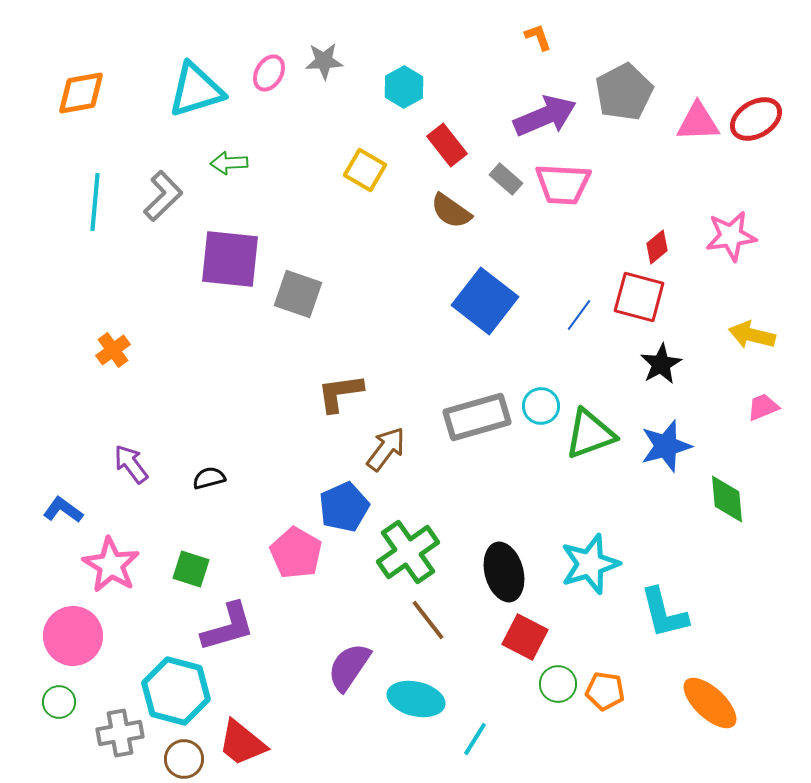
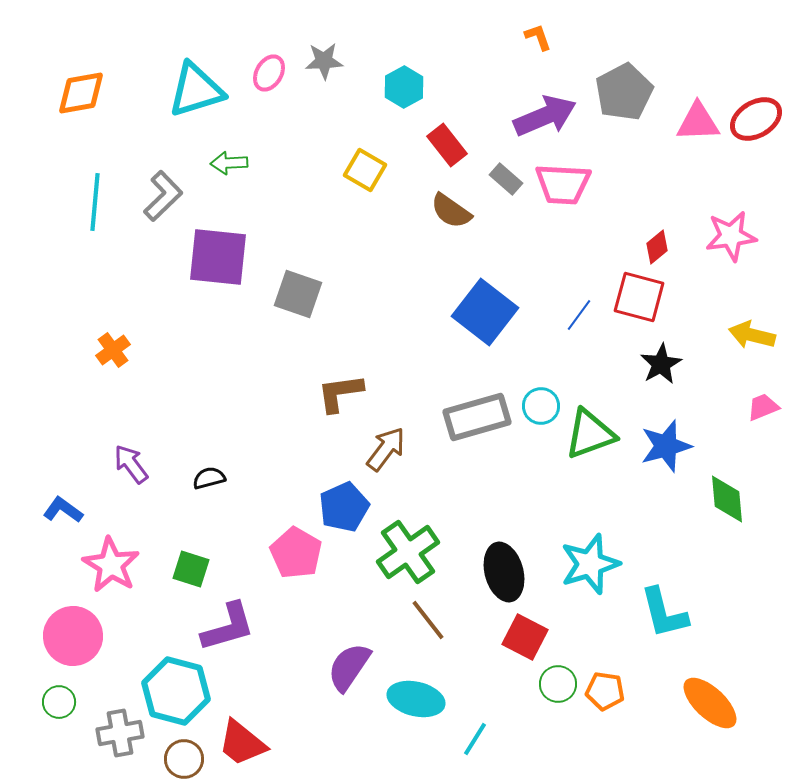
purple square at (230, 259): moved 12 px left, 2 px up
blue square at (485, 301): moved 11 px down
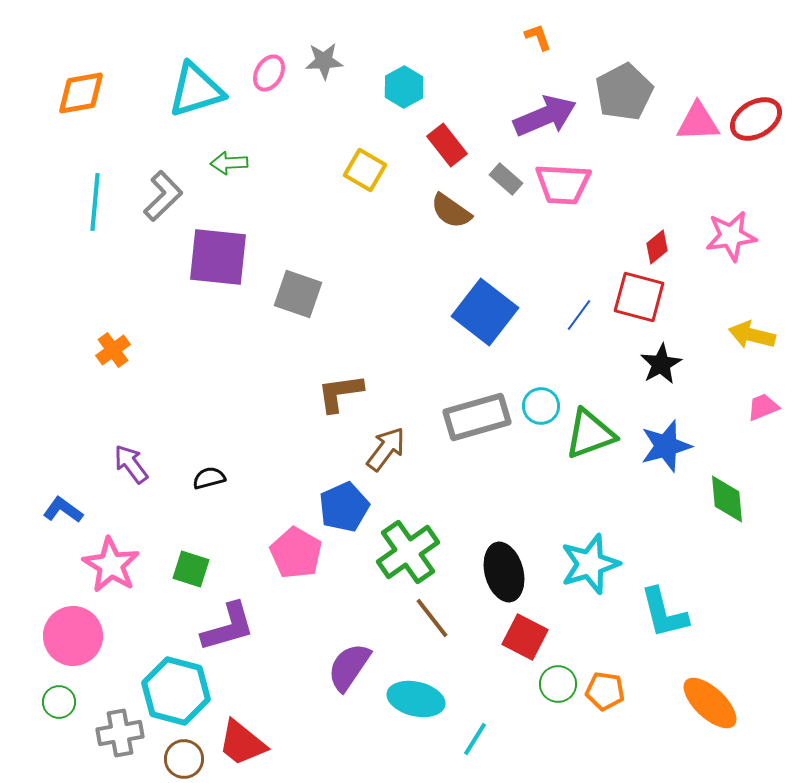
brown line at (428, 620): moved 4 px right, 2 px up
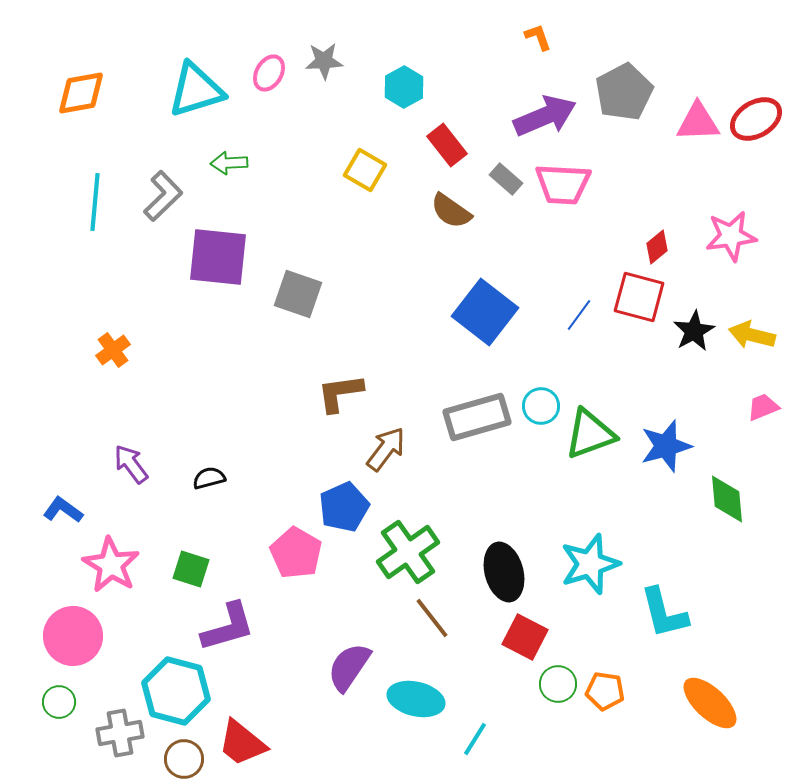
black star at (661, 364): moved 33 px right, 33 px up
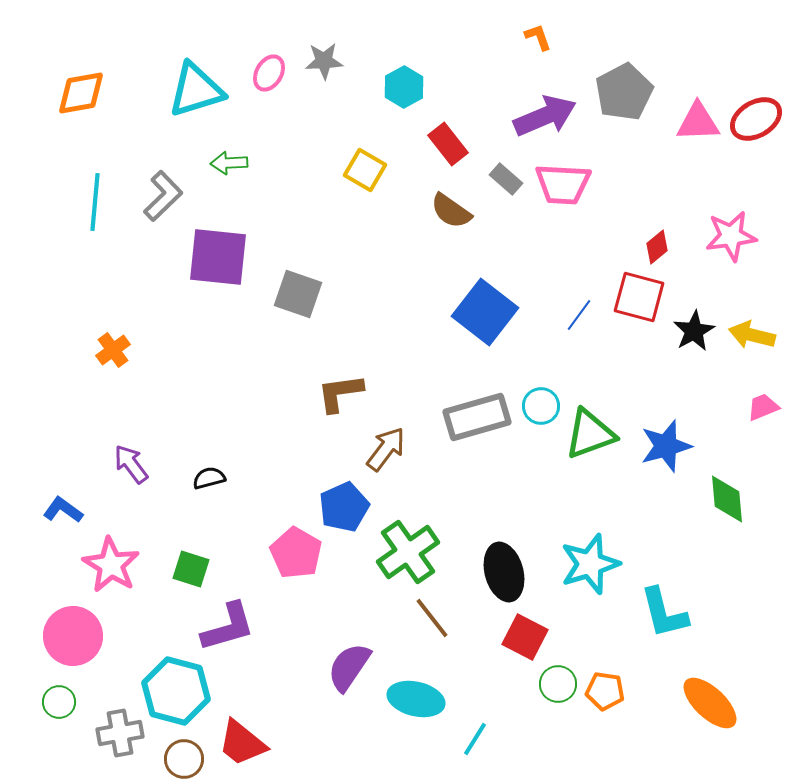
red rectangle at (447, 145): moved 1 px right, 1 px up
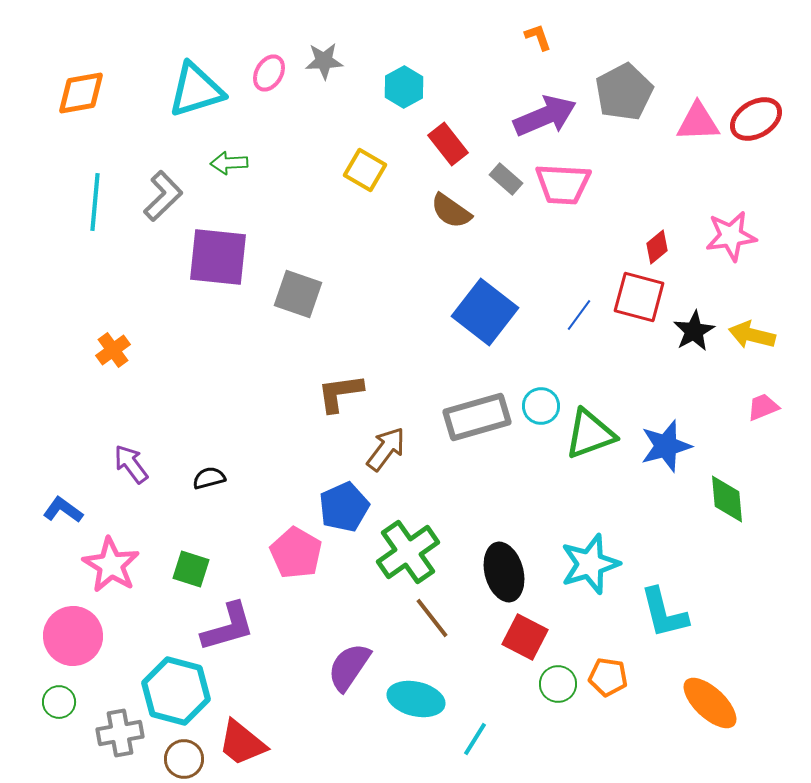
orange pentagon at (605, 691): moved 3 px right, 14 px up
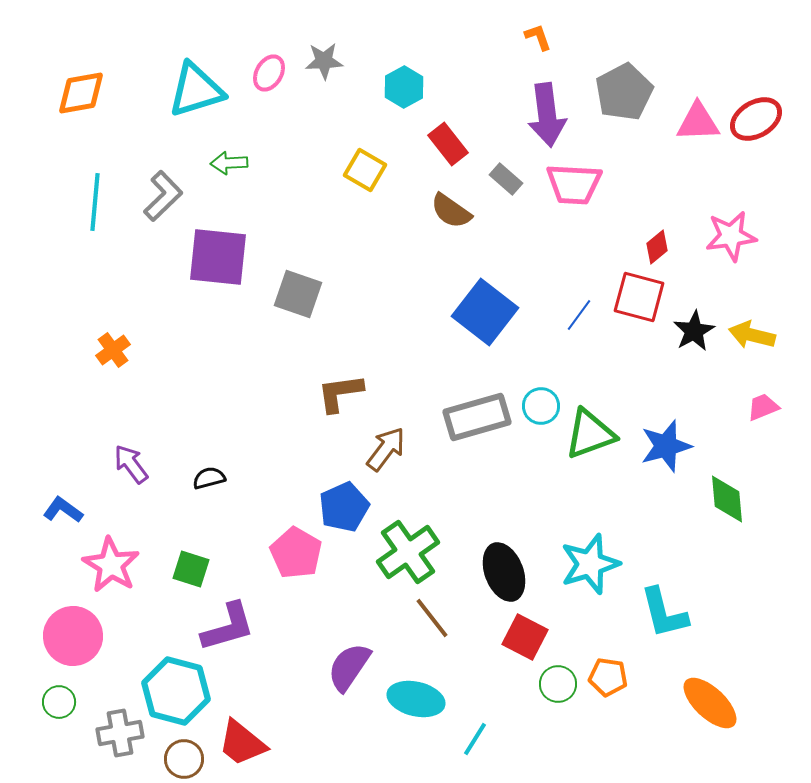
purple arrow at (545, 116): moved 2 px right, 1 px up; rotated 106 degrees clockwise
pink trapezoid at (563, 184): moved 11 px right
black ellipse at (504, 572): rotated 6 degrees counterclockwise
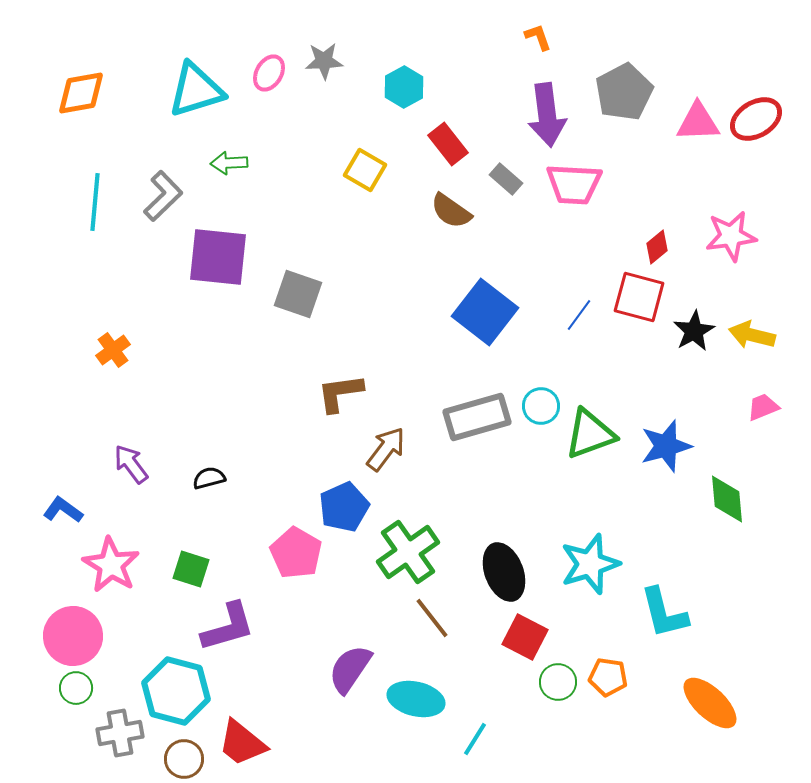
purple semicircle at (349, 667): moved 1 px right, 2 px down
green circle at (558, 684): moved 2 px up
green circle at (59, 702): moved 17 px right, 14 px up
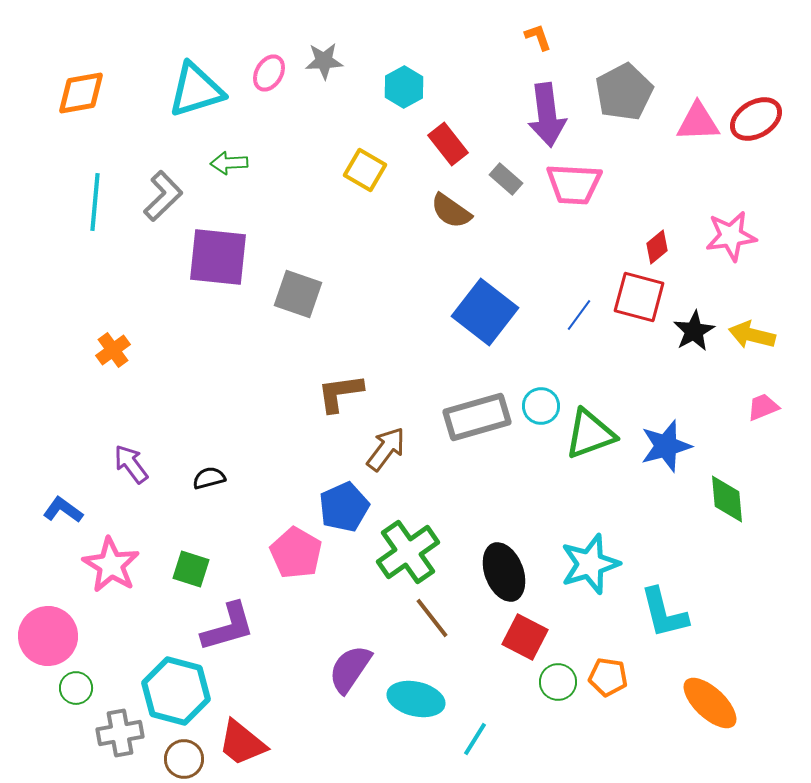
pink circle at (73, 636): moved 25 px left
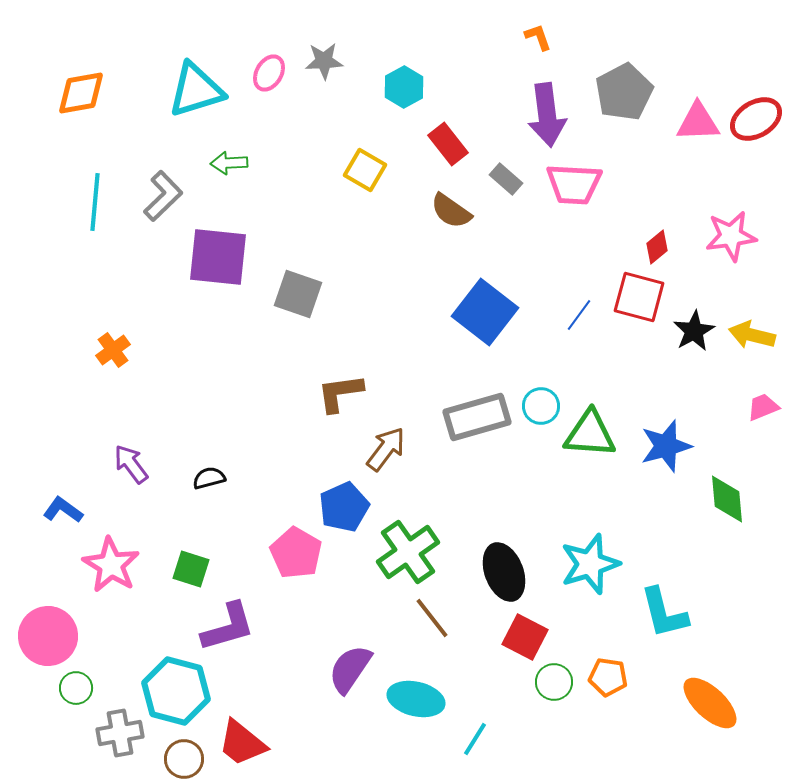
green triangle at (590, 434): rotated 24 degrees clockwise
green circle at (558, 682): moved 4 px left
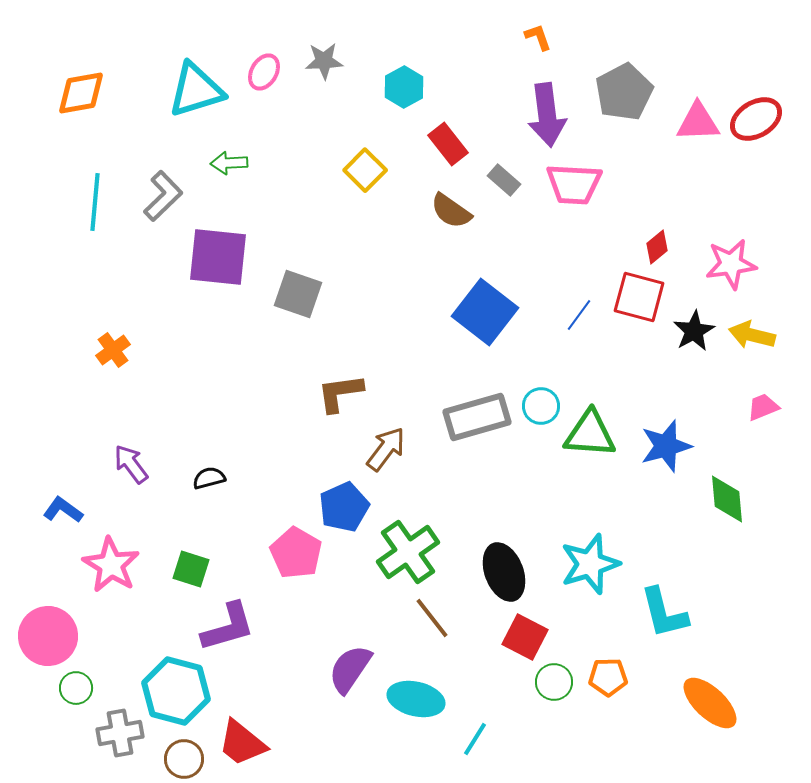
pink ellipse at (269, 73): moved 5 px left, 1 px up
yellow square at (365, 170): rotated 15 degrees clockwise
gray rectangle at (506, 179): moved 2 px left, 1 px down
pink star at (731, 236): moved 28 px down
orange pentagon at (608, 677): rotated 9 degrees counterclockwise
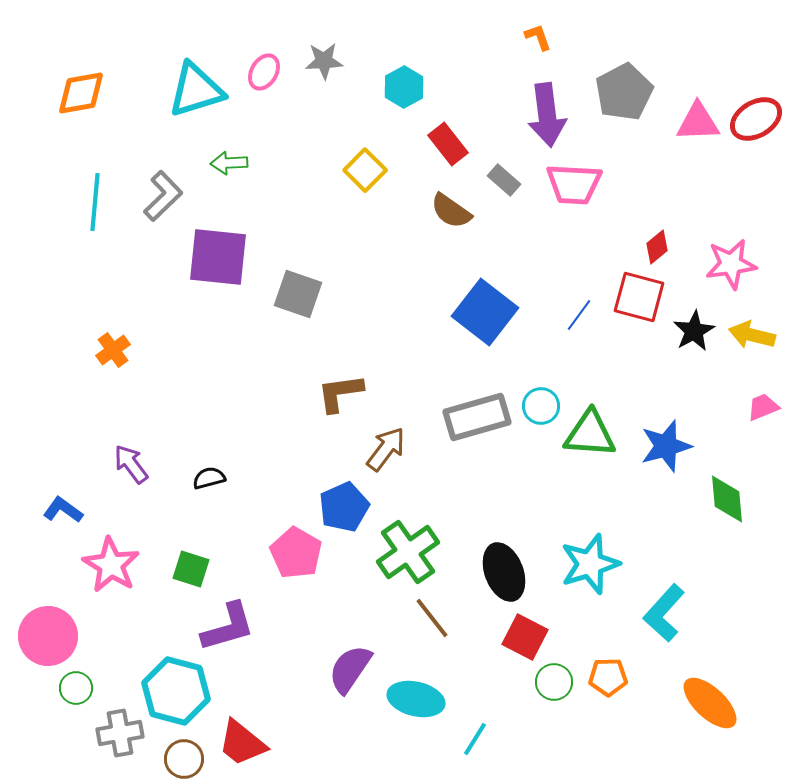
cyan L-shape at (664, 613): rotated 56 degrees clockwise
